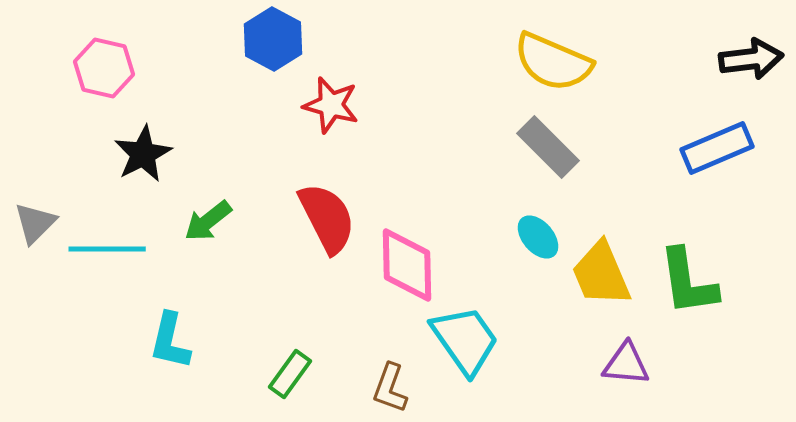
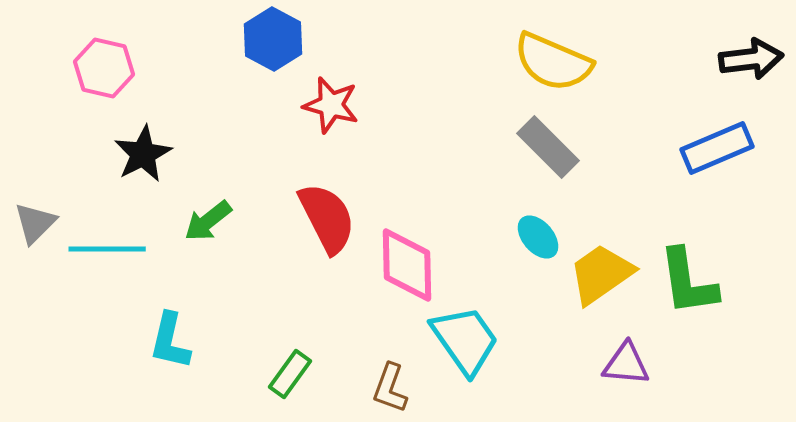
yellow trapezoid: rotated 78 degrees clockwise
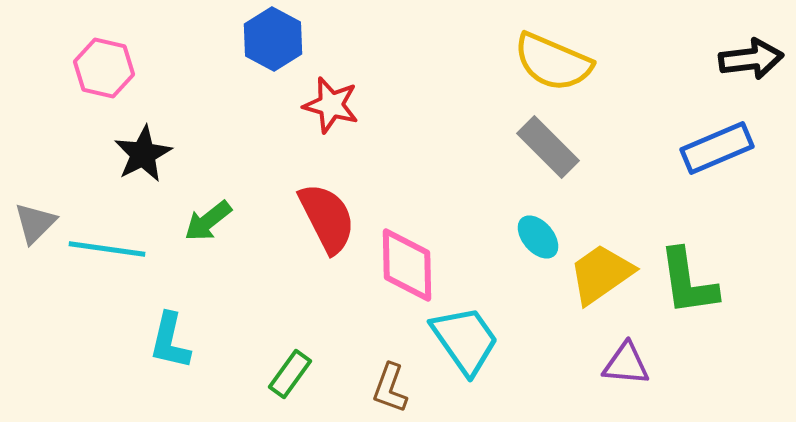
cyan line: rotated 8 degrees clockwise
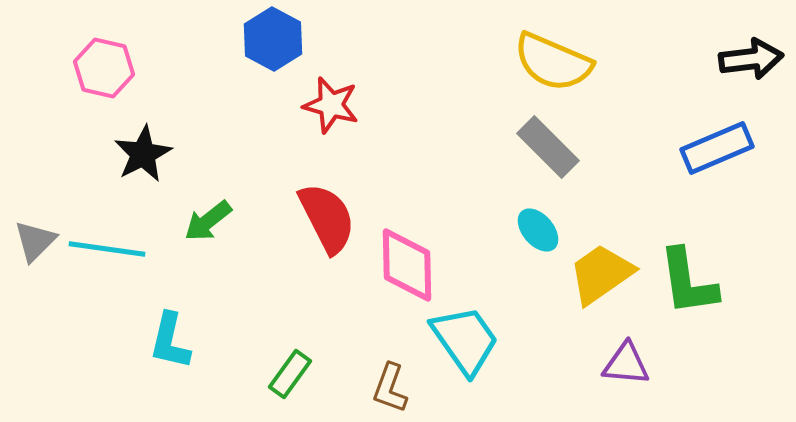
gray triangle: moved 18 px down
cyan ellipse: moved 7 px up
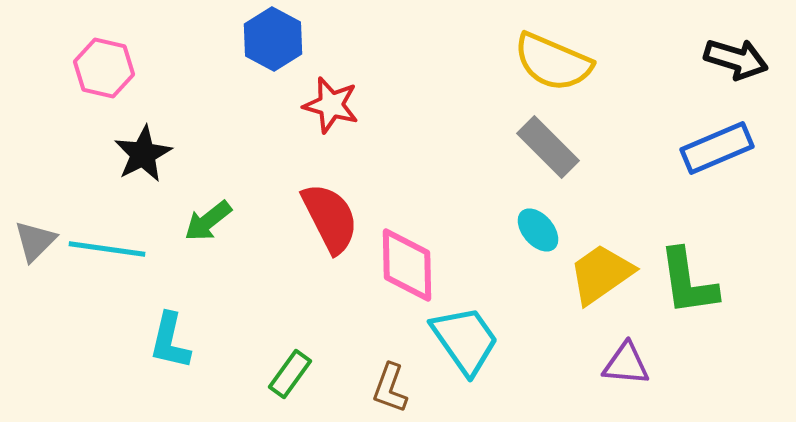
black arrow: moved 15 px left; rotated 24 degrees clockwise
red semicircle: moved 3 px right
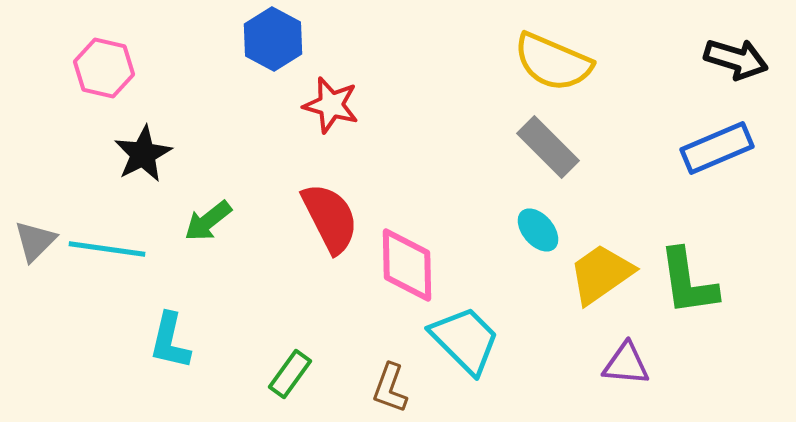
cyan trapezoid: rotated 10 degrees counterclockwise
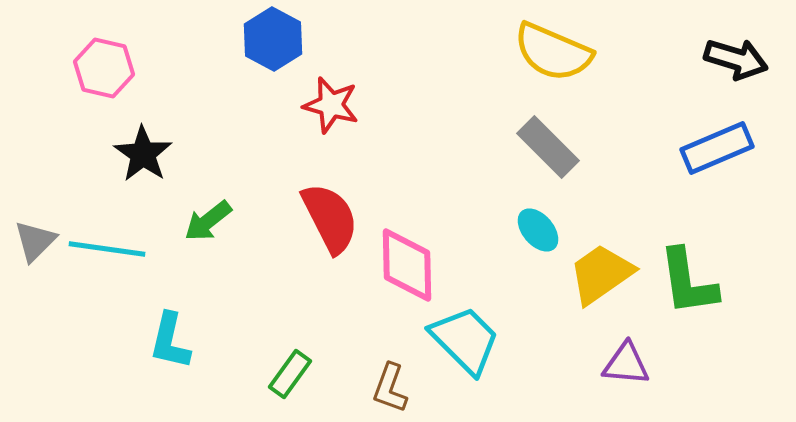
yellow semicircle: moved 10 px up
black star: rotated 10 degrees counterclockwise
